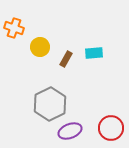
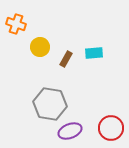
orange cross: moved 2 px right, 4 px up
gray hexagon: rotated 24 degrees counterclockwise
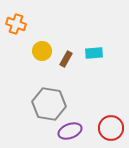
yellow circle: moved 2 px right, 4 px down
gray hexagon: moved 1 px left
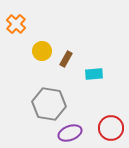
orange cross: rotated 24 degrees clockwise
cyan rectangle: moved 21 px down
purple ellipse: moved 2 px down
